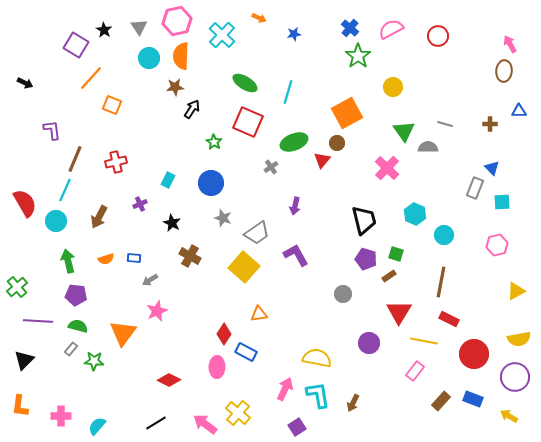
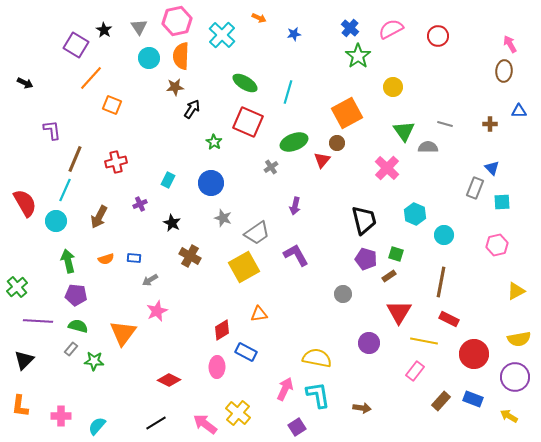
yellow square at (244, 267): rotated 20 degrees clockwise
red diamond at (224, 334): moved 2 px left, 4 px up; rotated 25 degrees clockwise
brown arrow at (353, 403): moved 9 px right, 5 px down; rotated 108 degrees counterclockwise
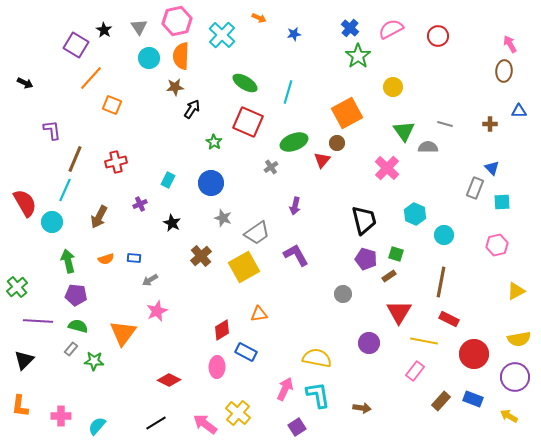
cyan circle at (56, 221): moved 4 px left, 1 px down
brown cross at (190, 256): moved 11 px right; rotated 20 degrees clockwise
